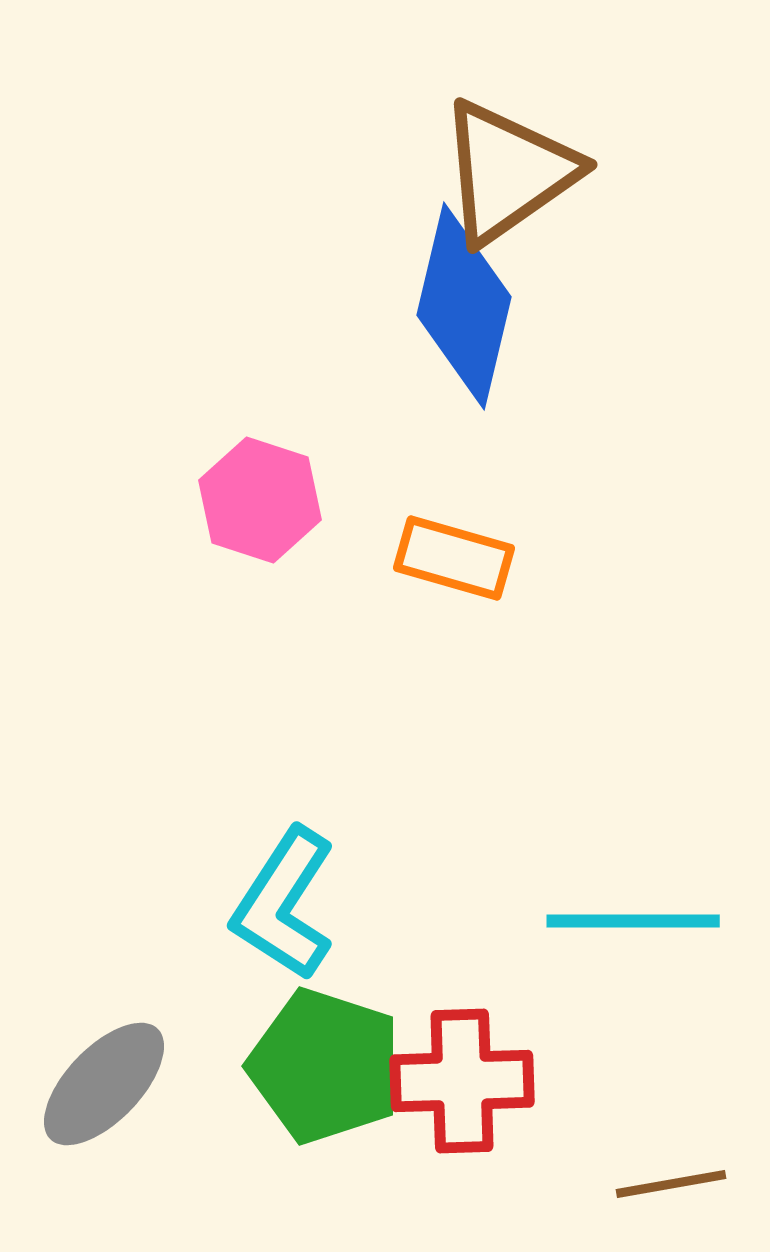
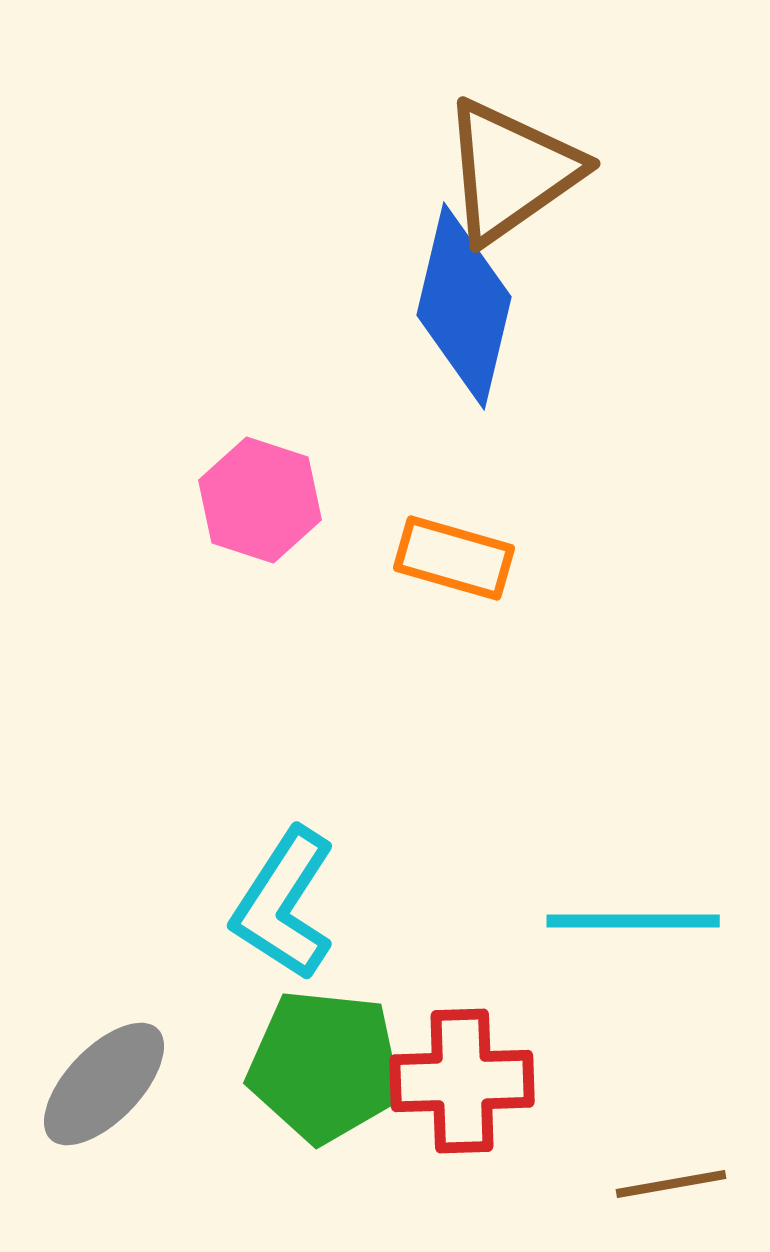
brown triangle: moved 3 px right, 1 px up
green pentagon: rotated 12 degrees counterclockwise
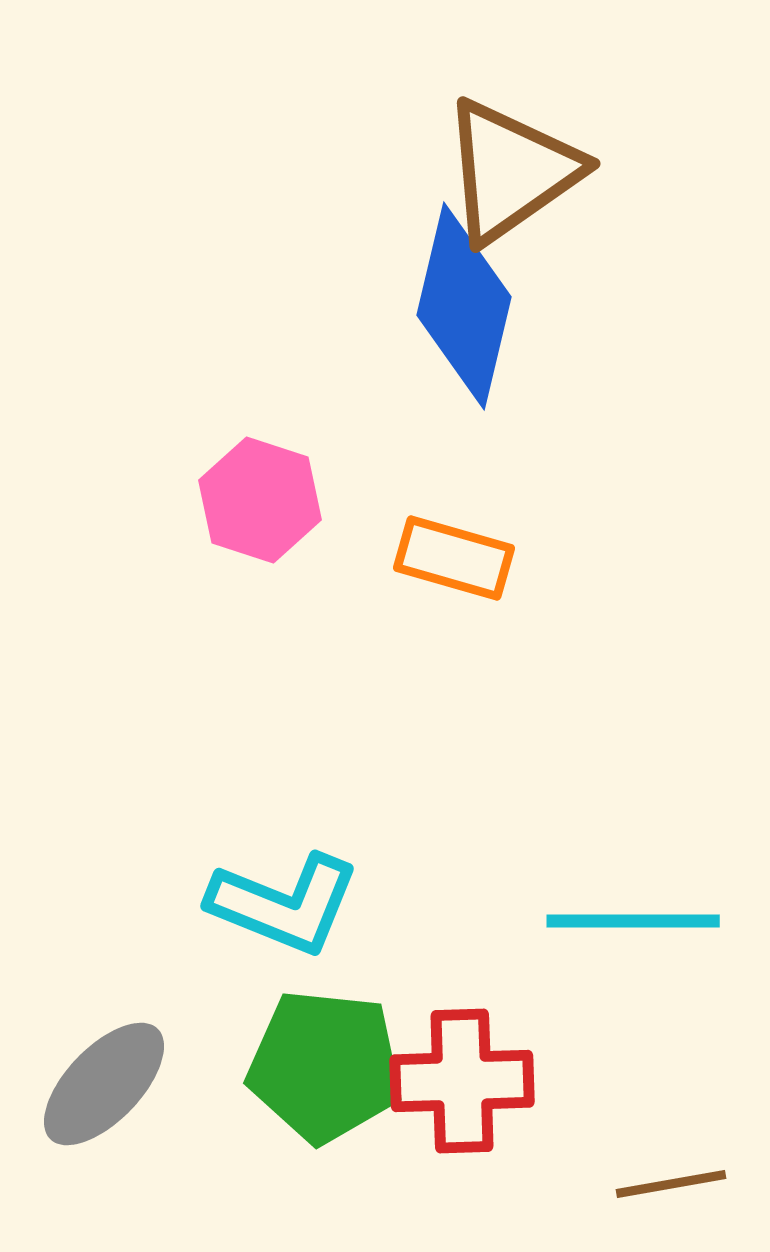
cyan L-shape: rotated 101 degrees counterclockwise
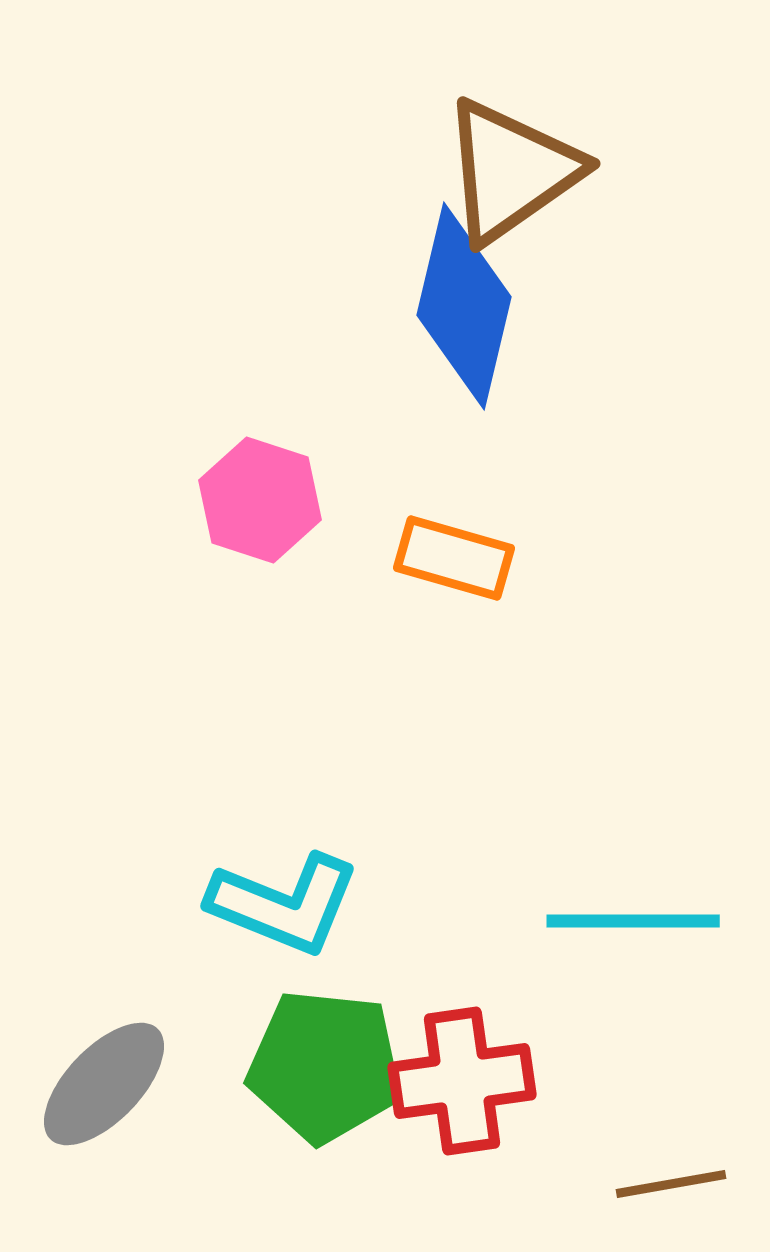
red cross: rotated 6 degrees counterclockwise
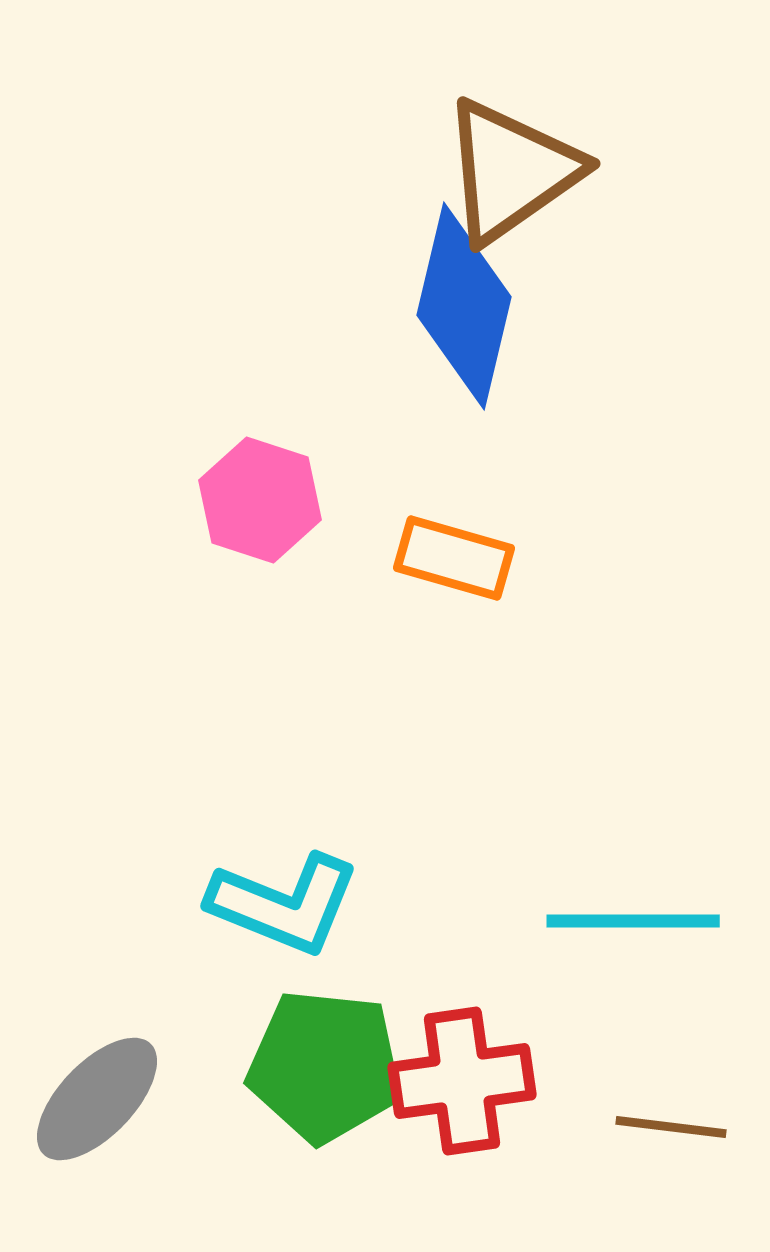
gray ellipse: moved 7 px left, 15 px down
brown line: moved 57 px up; rotated 17 degrees clockwise
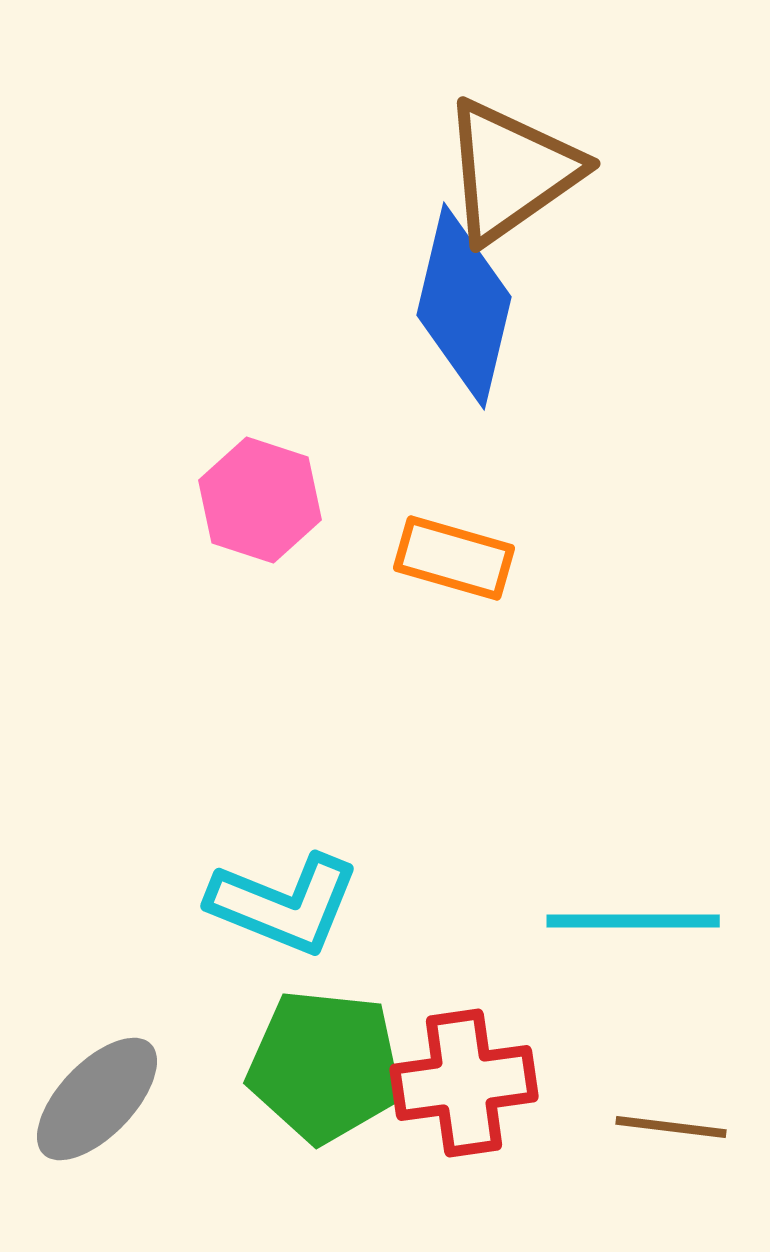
red cross: moved 2 px right, 2 px down
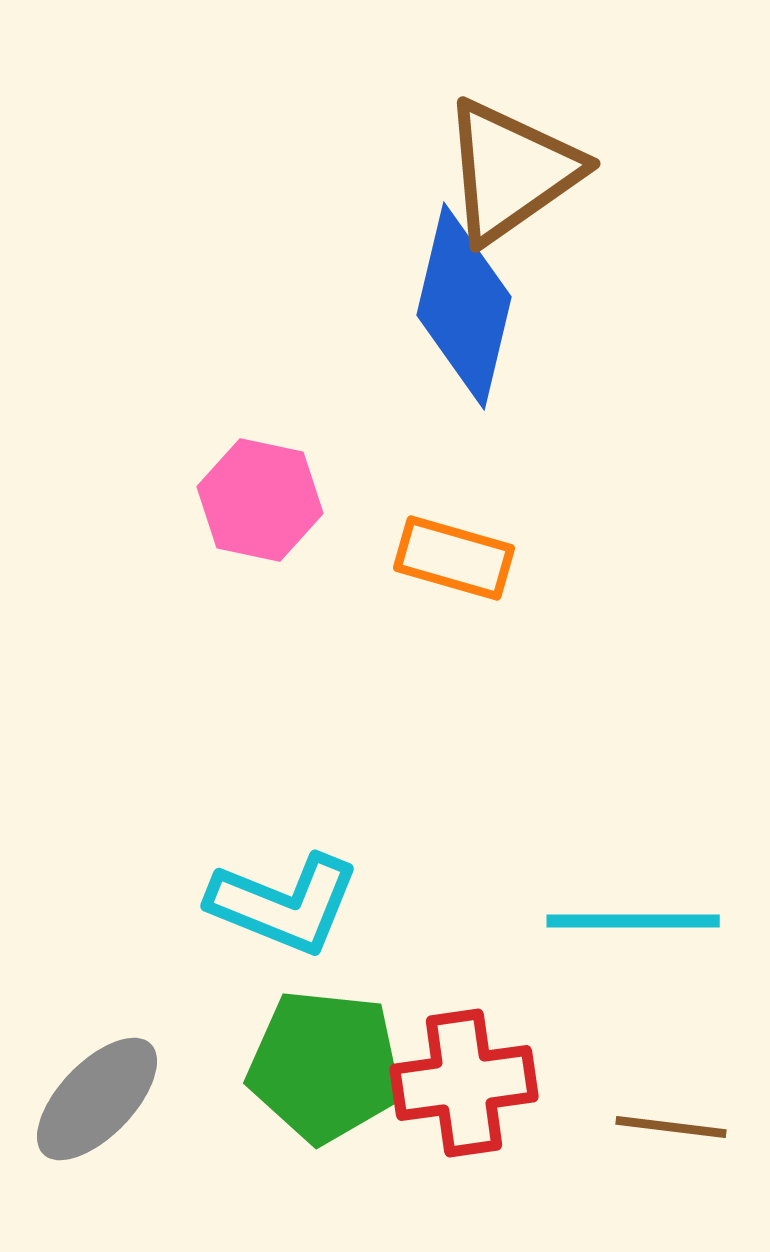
pink hexagon: rotated 6 degrees counterclockwise
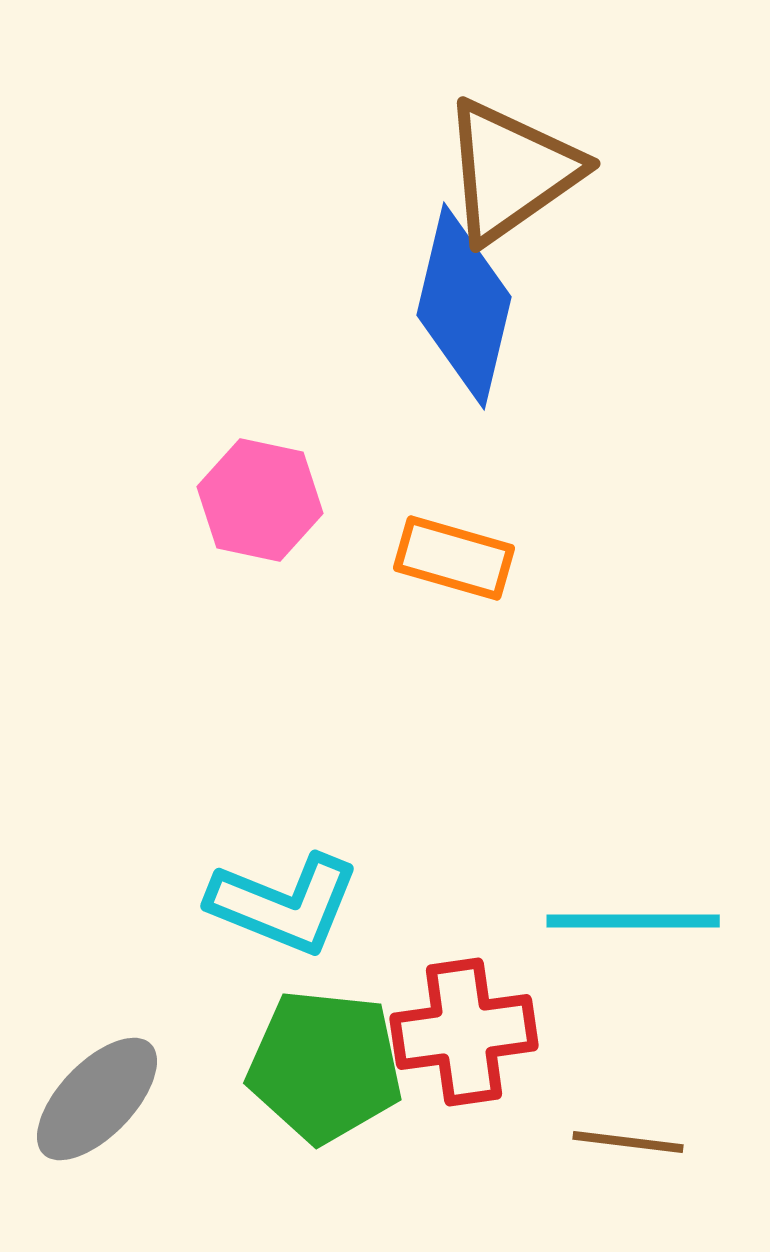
red cross: moved 51 px up
brown line: moved 43 px left, 15 px down
